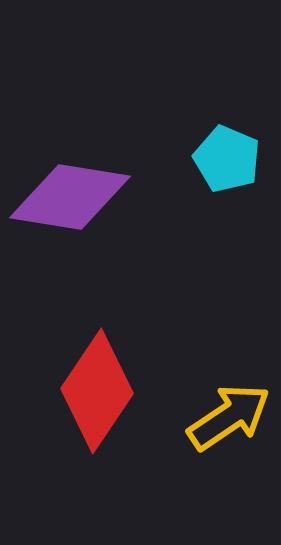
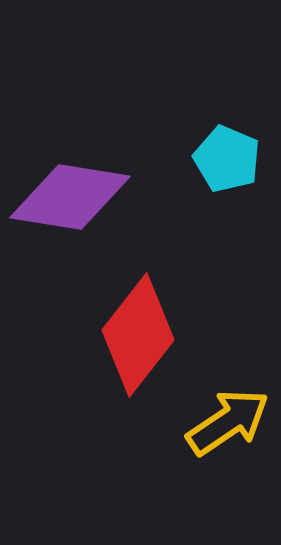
red diamond: moved 41 px right, 56 px up; rotated 4 degrees clockwise
yellow arrow: moved 1 px left, 5 px down
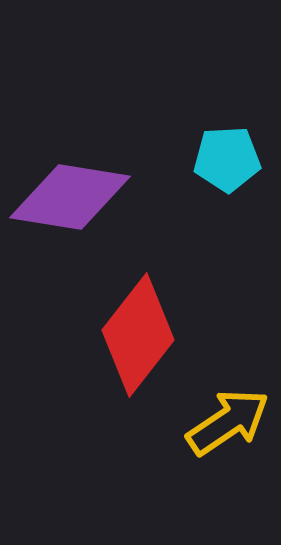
cyan pentagon: rotated 26 degrees counterclockwise
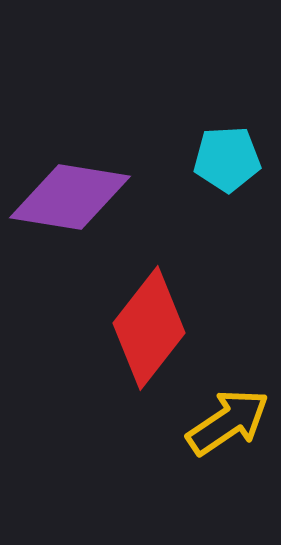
red diamond: moved 11 px right, 7 px up
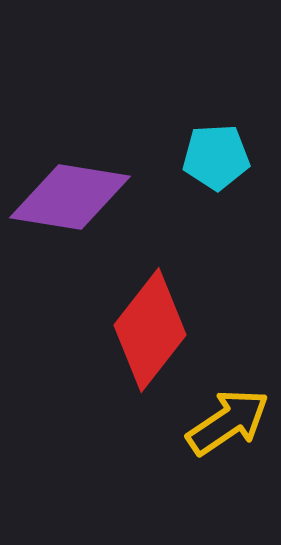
cyan pentagon: moved 11 px left, 2 px up
red diamond: moved 1 px right, 2 px down
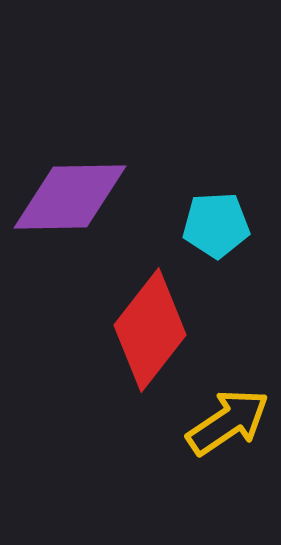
cyan pentagon: moved 68 px down
purple diamond: rotated 10 degrees counterclockwise
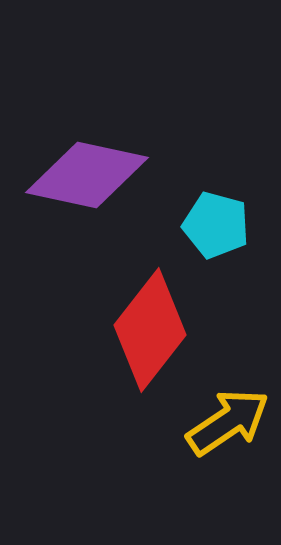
purple diamond: moved 17 px right, 22 px up; rotated 13 degrees clockwise
cyan pentagon: rotated 18 degrees clockwise
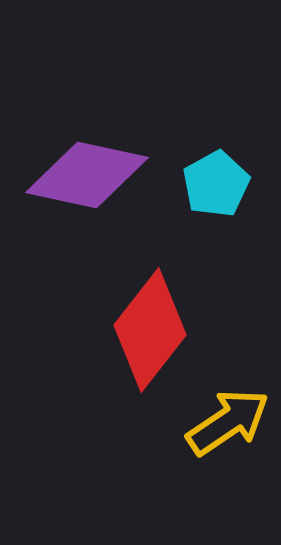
cyan pentagon: moved 41 px up; rotated 28 degrees clockwise
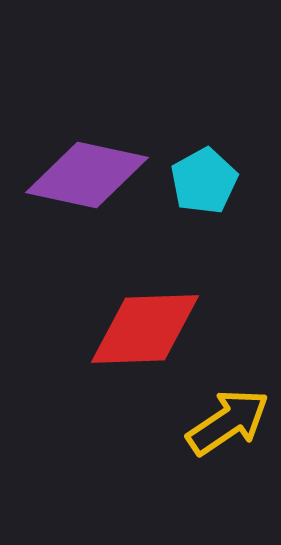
cyan pentagon: moved 12 px left, 3 px up
red diamond: moved 5 px left, 1 px up; rotated 50 degrees clockwise
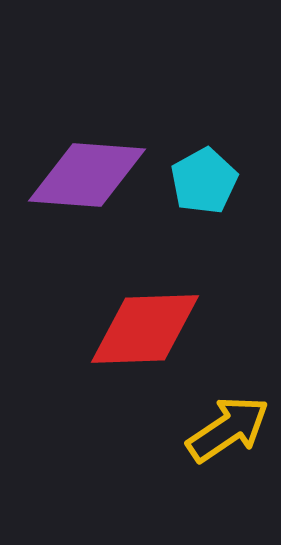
purple diamond: rotated 8 degrees counterclockwise
yellow arrow: moved 7 px down
